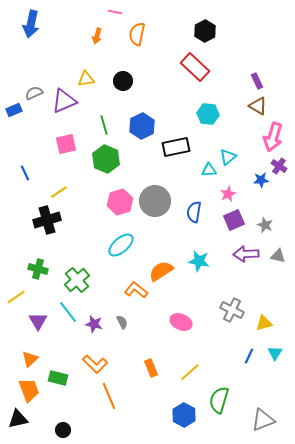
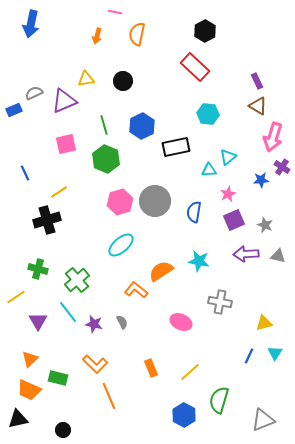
purple cross at (279, 166): moved 3 px right, 1 px down
gray cross at (232, 310): moved 12 px left, 8 px up; rotated 15 degrees counterclockwise
orange trapezoid at (29, 390): rotated 135 degrees clockwise
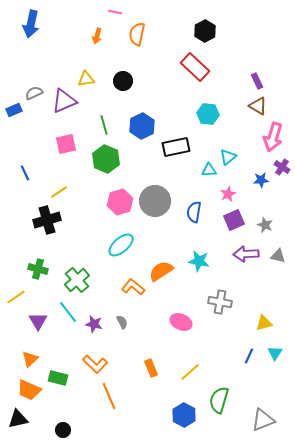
orange L-shape at (136, 290): moved 3 px left, 3 px up
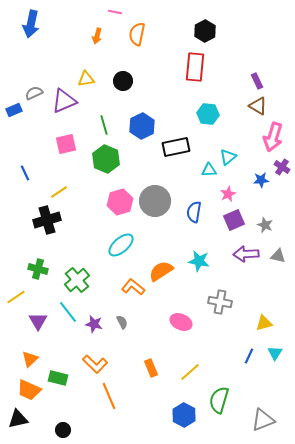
red rectangle at (195, 67): rotated 52 degrees clockwise
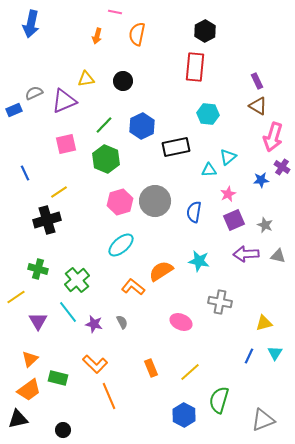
green line at (104, 125): rotated 60 degrees clockwise
orange trapezoid at (29, 390): rotated 60 degrees counterclockwise
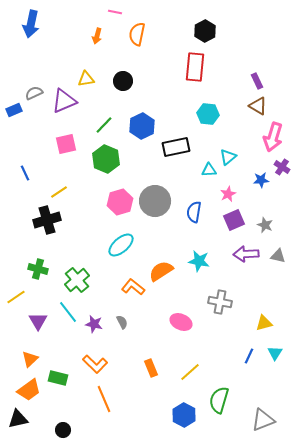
orange line at (109, 396): moved 5 px left, 3 px down
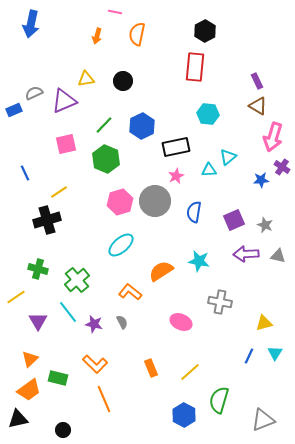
pink star at (228, 194): moved 52 px left, 18 px up
orange L-shape at (133, 287): moved 3 px left, 5 px down
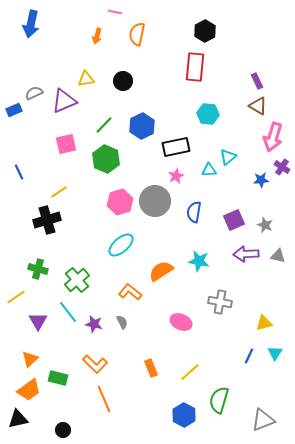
blue line at (25, 173): moved 6 px left, 1 px up
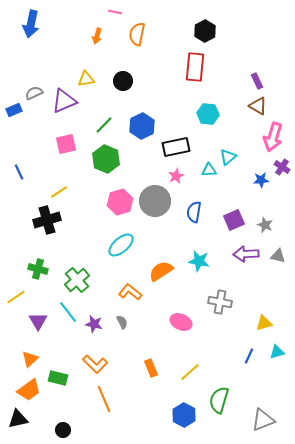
cyan triangle at (275, 353): moved 2 px right, 1 px up; rotated 42 degrees clockwise
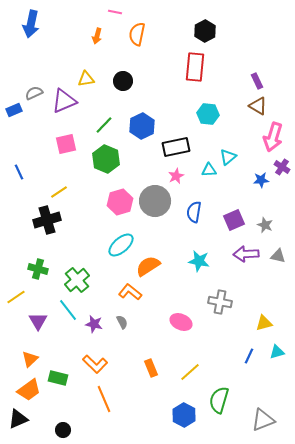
orange semicircle at (161, 271): moved 13 px left, 5 px up
cyan line at (68, 312): moved 2 px up
black triangle at (18, 419): rotated 10 degrees counterclockwise
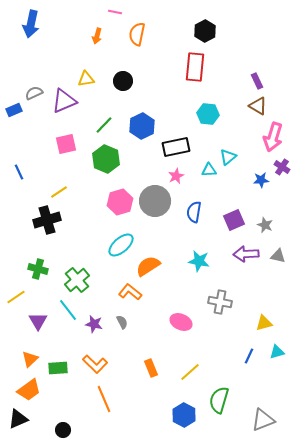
green rectangle at (58, 378): moved 10 px up; rotated 18 degrees counterclockwise
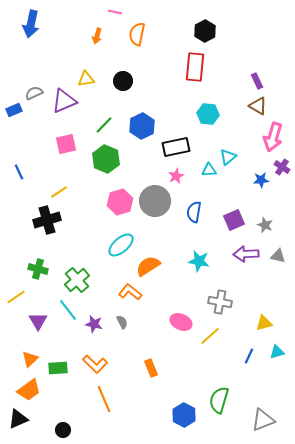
yellow line at (190, 372): moved 20 px right, 36 px up
